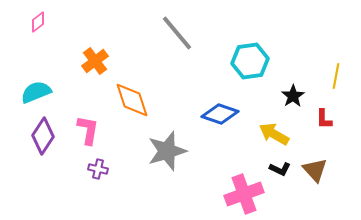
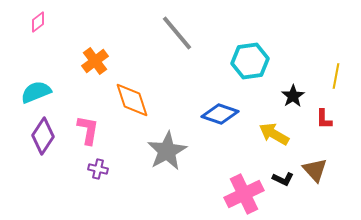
gray star: rotated 12 degrees counterclockwise
black L-shape: moved 3 px right, 10 px down
pink cross: rotated 6 degrees counterclockwise
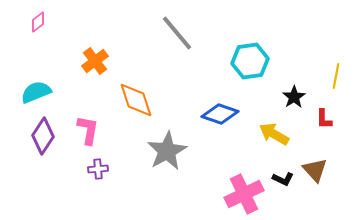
black star: moved 1 px right, 1 px down
orange diamond: moved 4 px right
purple cross: rotated 18 degrees counterclockwise
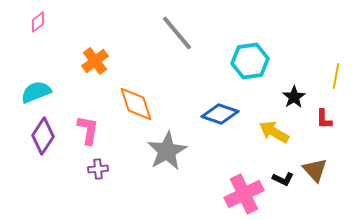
orange diamond: moved 4 px down
yellow arrow: moved 2 px up
